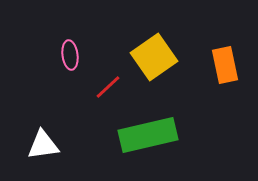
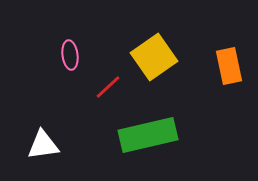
orange rectangle: moved 4 px right, 1 px down
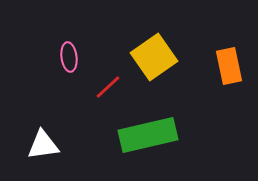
pink ellipse: moved 1 px left, 2 px down
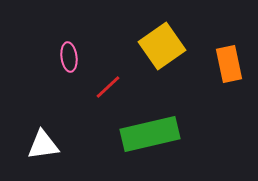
yellow square: moved 8 px right, 11 px up
orange rectangle: moved 2 px up
green rectangle: moved 2 px right, 1 px up
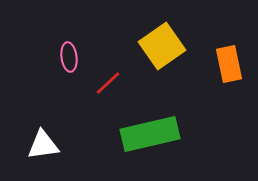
red line: moved 4 px up
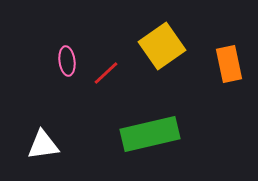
pink ellipse: moved 2 px left, 4 px down
red line: moved 2 px left, 10 px up
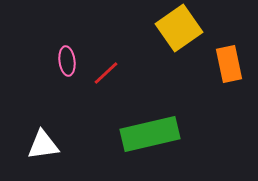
yellow square: moved 17 px right, 18 px up
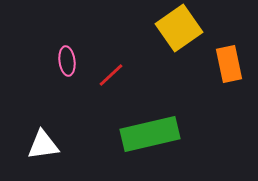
red line: moved 5 px right, 2 px down
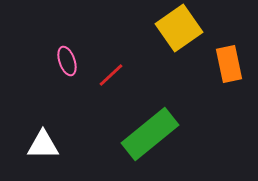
pink ellipse: rotated 12 degrees counterclockwise
green rectangle: rotated 26 degrees counterclockwise
white triangle: rotated 8 degrees clockwise
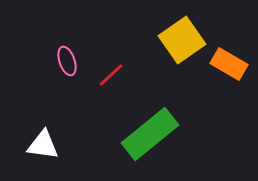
yellow square: moved 3 px right, 12 px down
orange rectangle: rotated 48 degrees counterclockwise
white triangle: rotated 8 degrees clockwise
